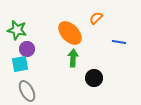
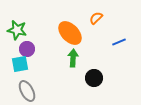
blue line: rotated 32 degrees counterclockwise
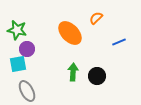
green arrow: moved 14 px down
cyan square: moved 2 px left
black circle: moved 3 px right, 2 px up
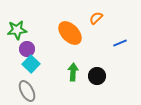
green star: rotated 18 degrees counterclockwise
blue line: moved 1 px right, 1 px down
cyan square: moved 13 px right; rotated 36 degrees counterclockwise
